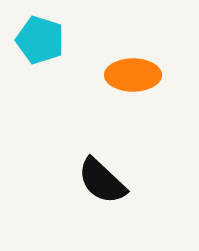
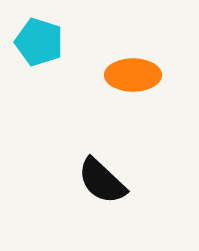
cyan pentagon: moved 1 px left, 2 px down
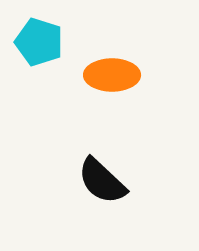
orange ellipse: moved 21 px left
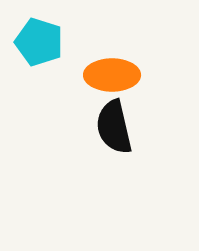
black semicircle: moved 12 px right, 54 px up; rotated 34 degrees clockwise
